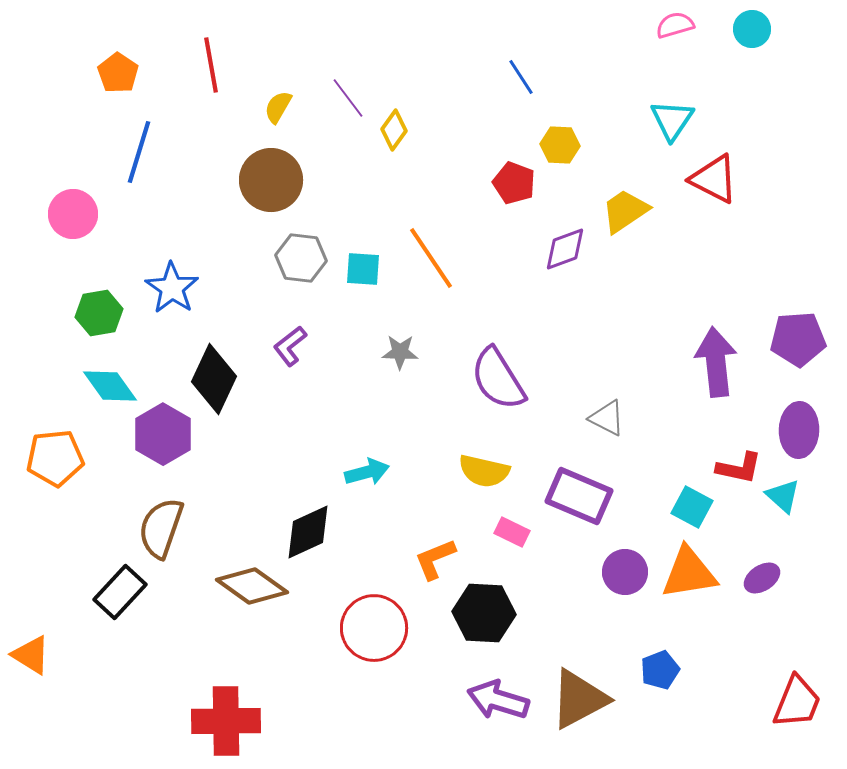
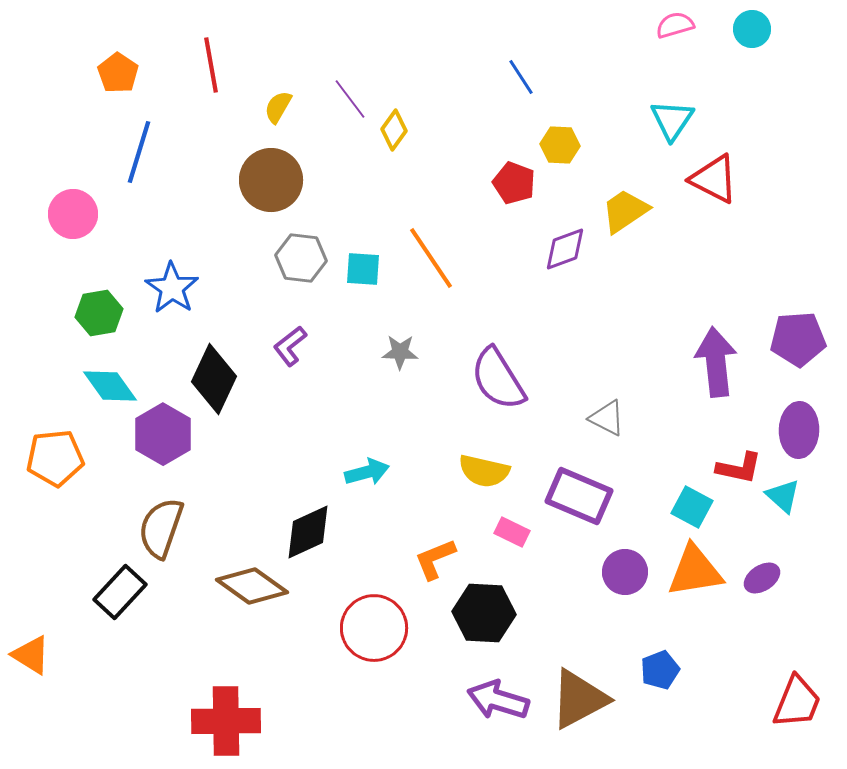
purple line at (348, 98): moved 2 px right, 1 px down
orange triangle at (689, 573): moved 6 px right, 2 px up
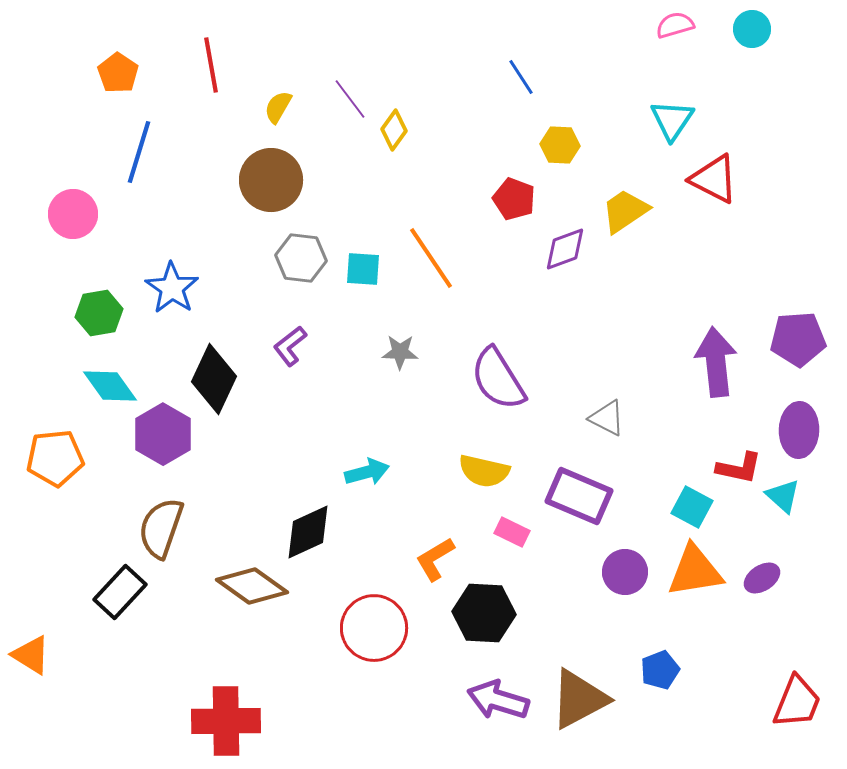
red pentagon at (514, 183): moved 16 px down
orange L-shape at (435, 559): rotated 9 degrees counterclockwise
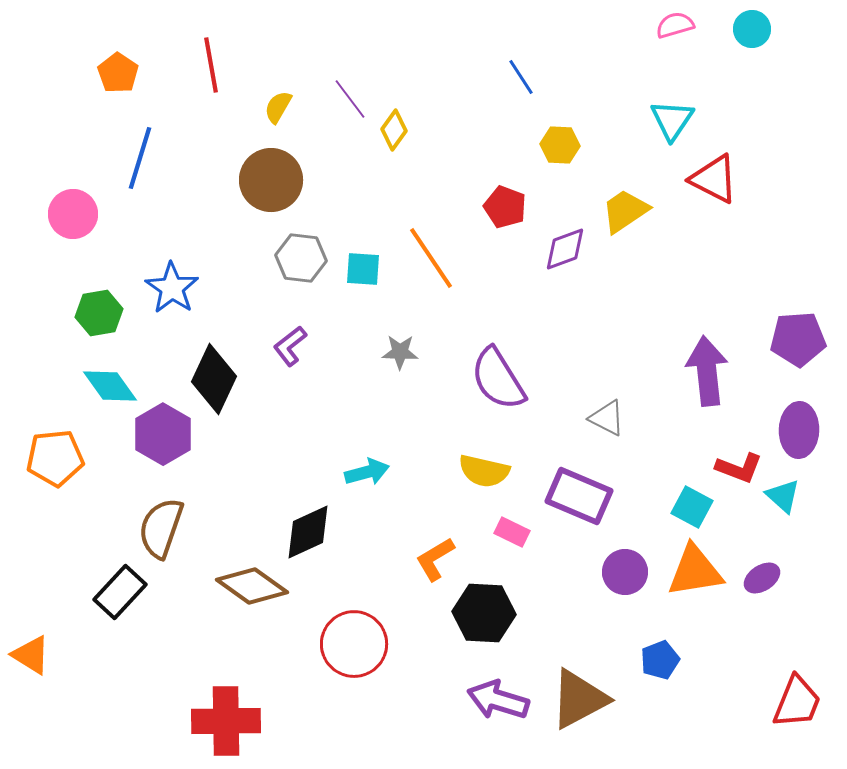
blue line at (139, 152): moved 1 px right, 6 px down
red pentagon at (514, 199): moved 9 px left, 8 px down
purple arrow at (716, 362): moved 9 px left, 9 px down
red L-shape at (739, 468): rotated 9 degrees clockwise
red circle at (374, 628): moved 20 px left, 16 px down
blue pentagon at (660, 670): moved 10 px up
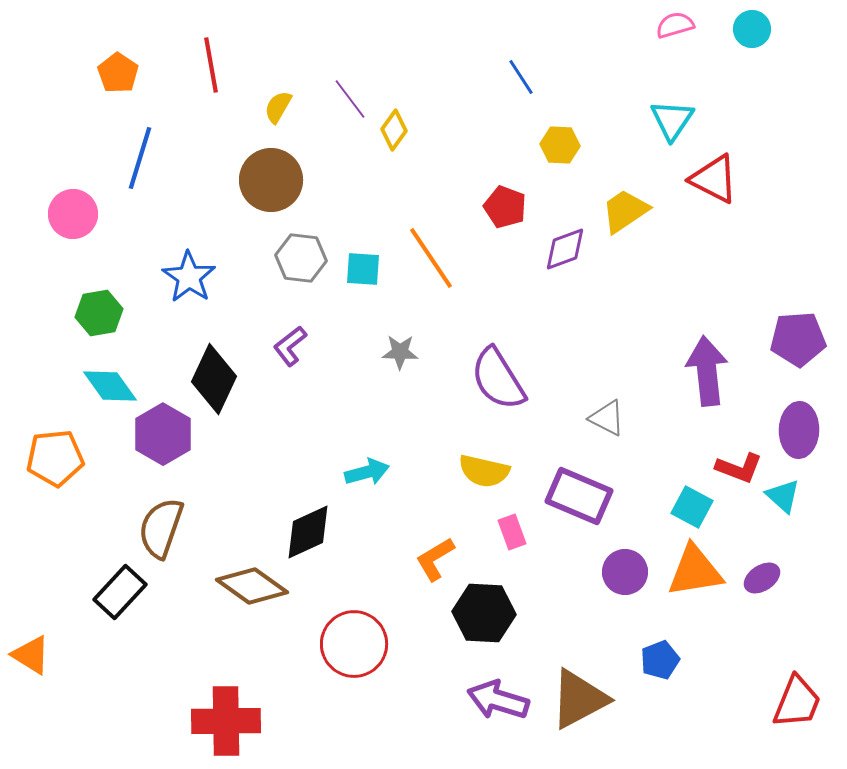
blue star at (172, 288): moved 17 px right, 11 px up
pink rectangle at (512, 532): rotated 44 degrees clockwise
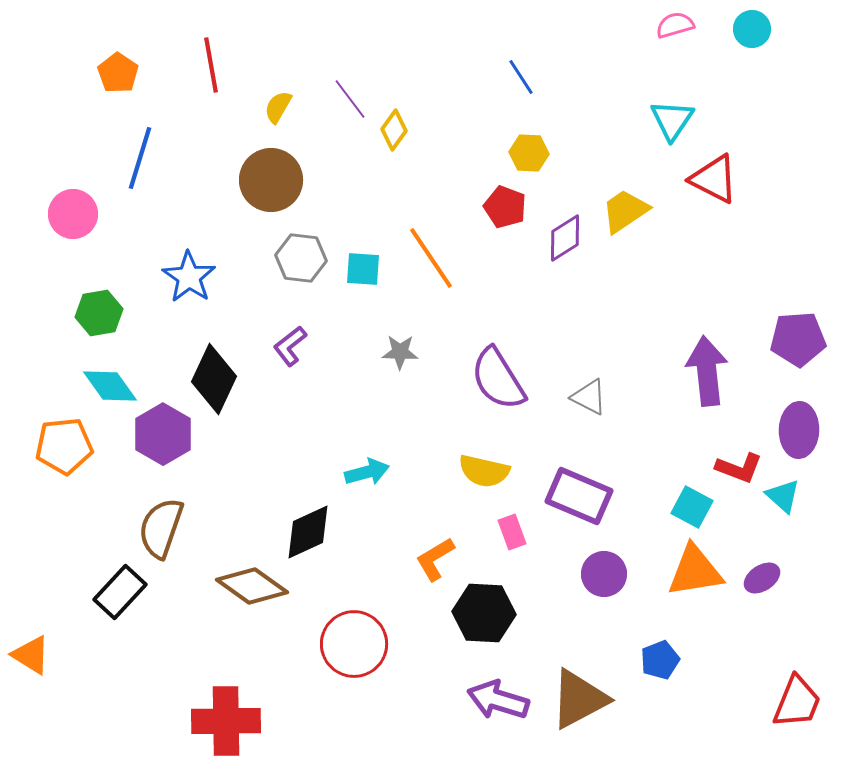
yellow hexagon at (560, 145): moved 31 px left, 8 px down
purple diamond at (565, 249): moved 11 px up; rotated 12 degrees counterclockwise
gray triangle at (607, 418): moved 18 px left, 21 px up
orange pentagon at (55, 458): moved 9 px right, 12 px up
purple circle at (625, 572): moved 21 px left, 2 px down
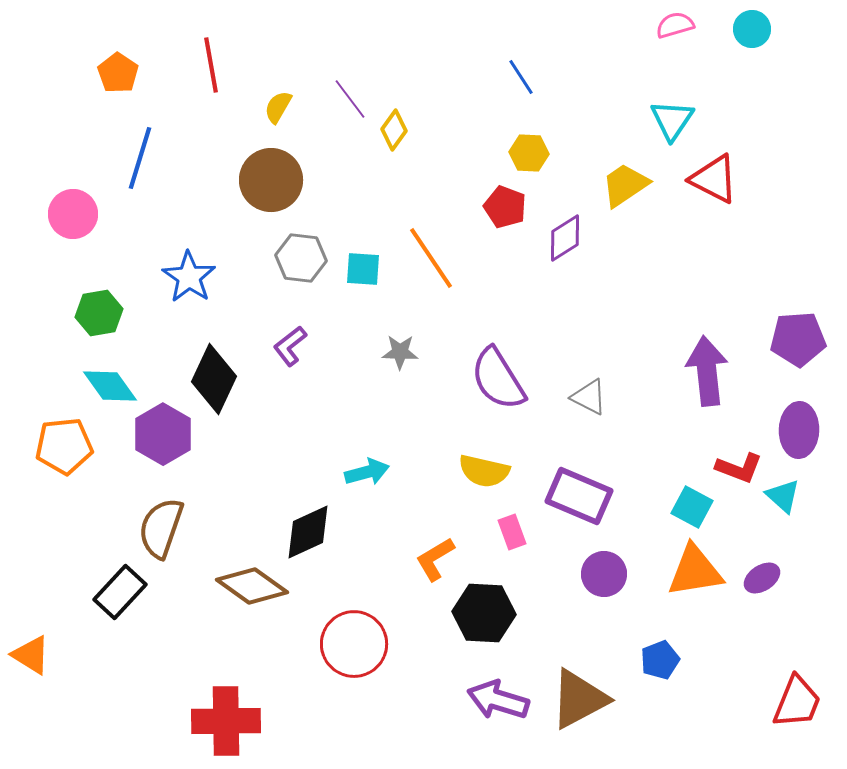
yellow trapezoid at (625, 211): moved 26 px up
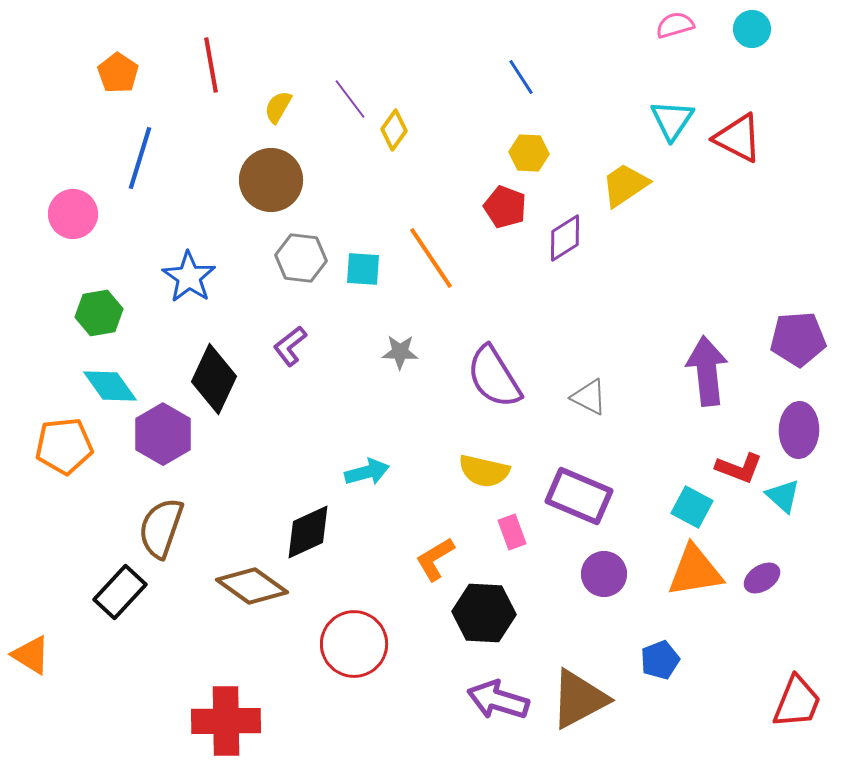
red triangle at (714, 179): moved 24 px right, 41 px up
purple semicircle at (498, 379): moved 4 px left, 2 px up
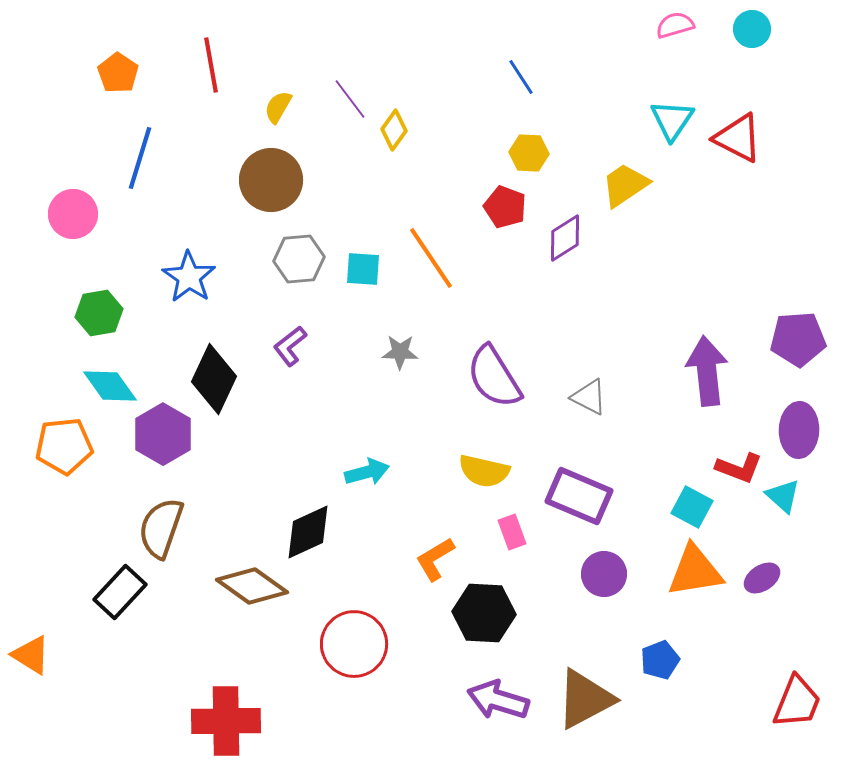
gray hexagon at (301, 258): moved 2 px left, 1 px down; rotated 12 degrees counterclockwise
brown triangle at (579, 699): moved 6 px right
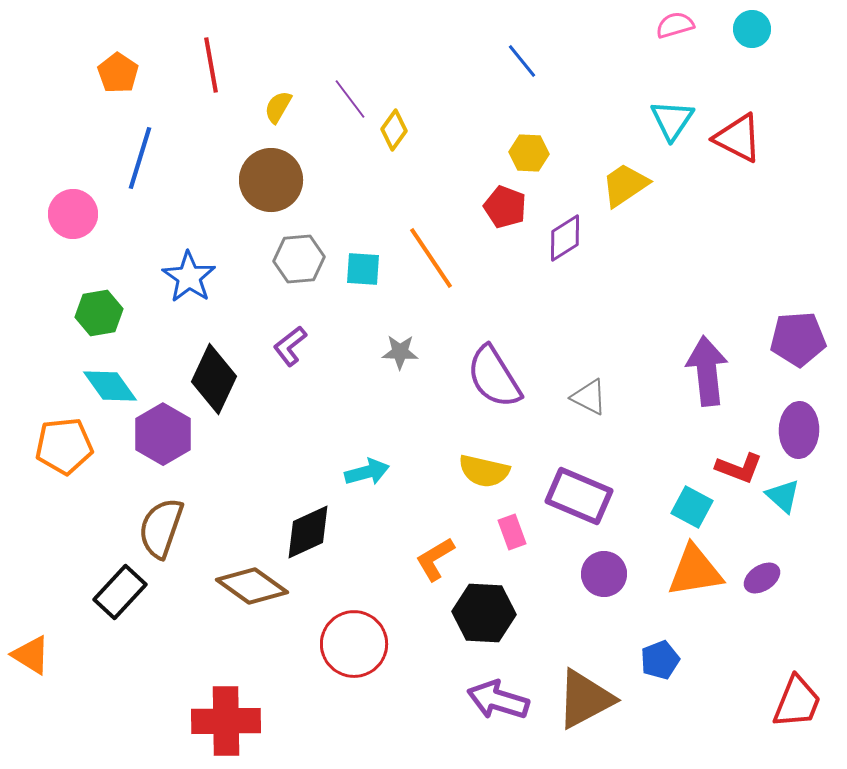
blue line at (521, 77): moved 1 px right, 16 px up; rotated 6 degrees counterclockwise
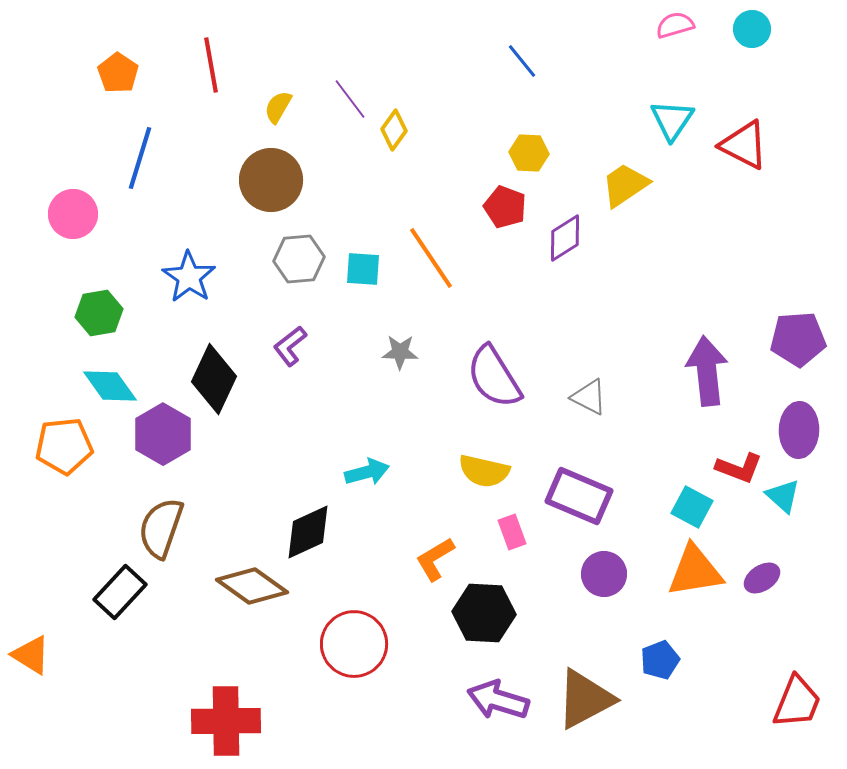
red triangle at (738, 138): moved 6 px right, 7 px down
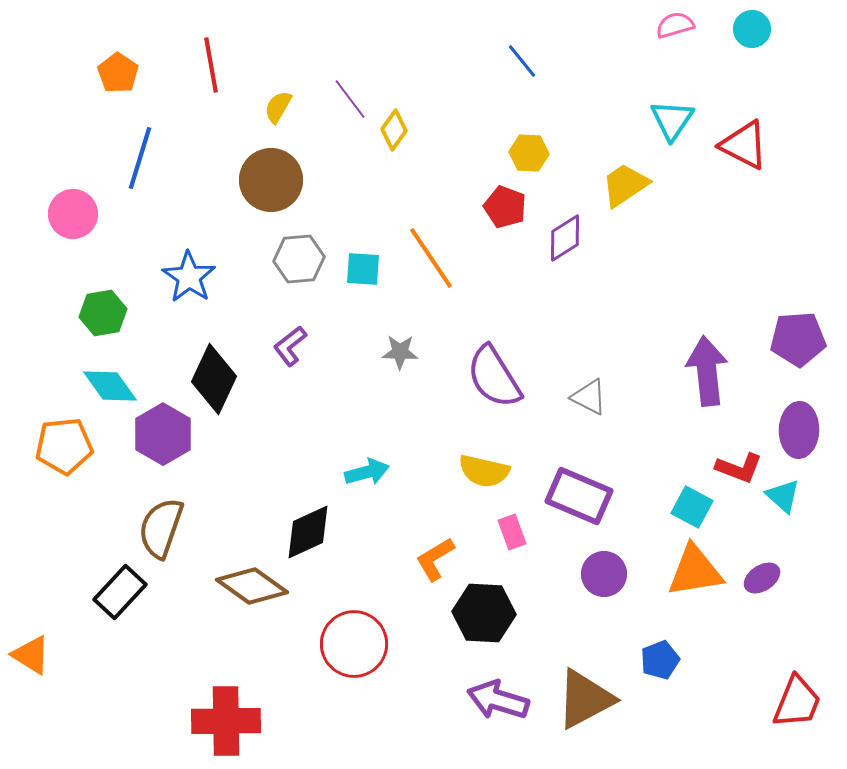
green hexagon at (99, 313): moved 4 px right
